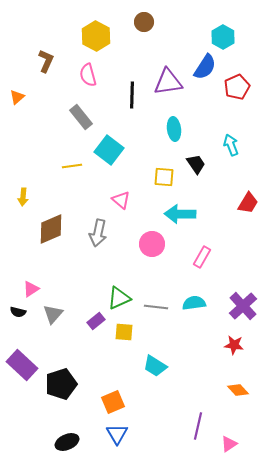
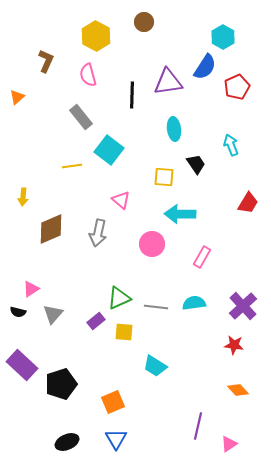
blue triangle at (117, 434): moved 1 px left, 5 px down
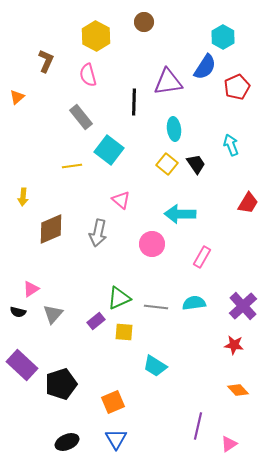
black line at (132, 95): moved 2 px right, 7 px down
yellow square at (164, 177): moved 3 px right, 13 px up; rotated 35 degrees clockwise
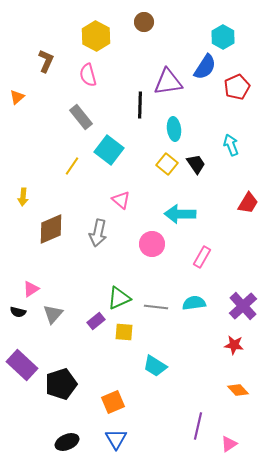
black line at (134, 102): moved 6 px right, 3 px down
yellow line at (72, 166): rotated 48 degrees counterclockwise
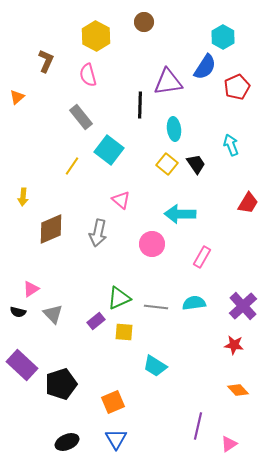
gray triangle at (53, 314): rotated 25 degrees counterclockwise
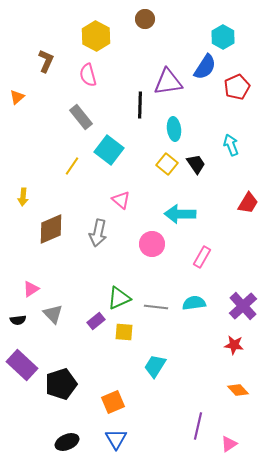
brown circle at (144, 22): moved 1 px right, 3 px up
black semicircle at (18, 312): moved 8 px down; rotated 21 degrees counterclockwise
cyan trapezoid at (155, 366): rotated 90 degrees clockwise
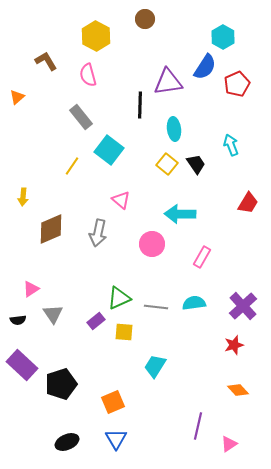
brown L-shape at (46, 61): rotated 55 degrees counterclockwise
red pentagon at (237, 87): moved 3 px up
gray triangle at (53, 314): rotated 10 degrees clockwise
red star at (234, 345): rotated 24 degrees counterclockwise
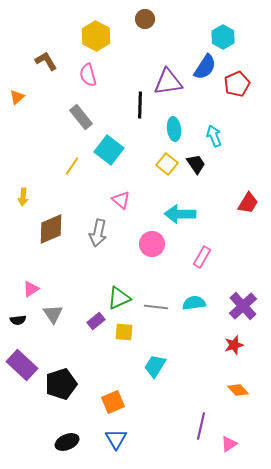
cyan arrow at (231, 145): moved 17 px left, 9 px up
purple line at (198, 426): moved 3 px right
